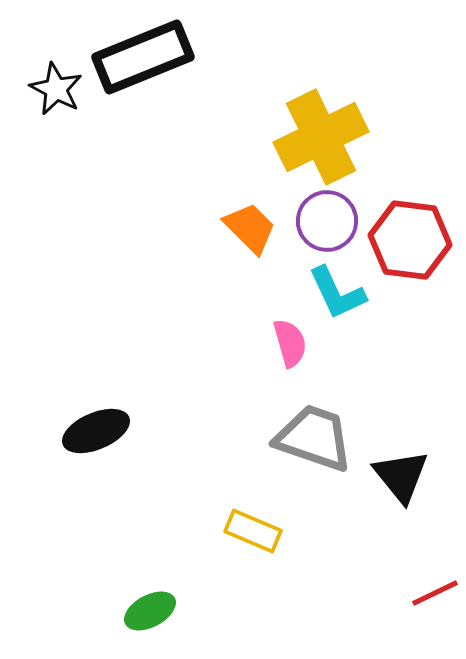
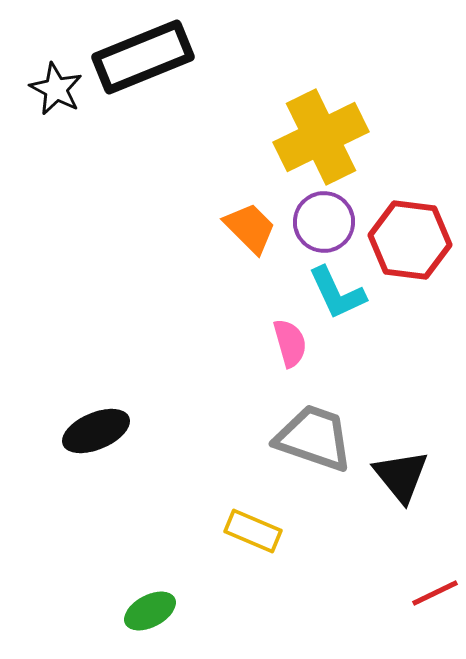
purple circle: moved 3 px left, 1 px down
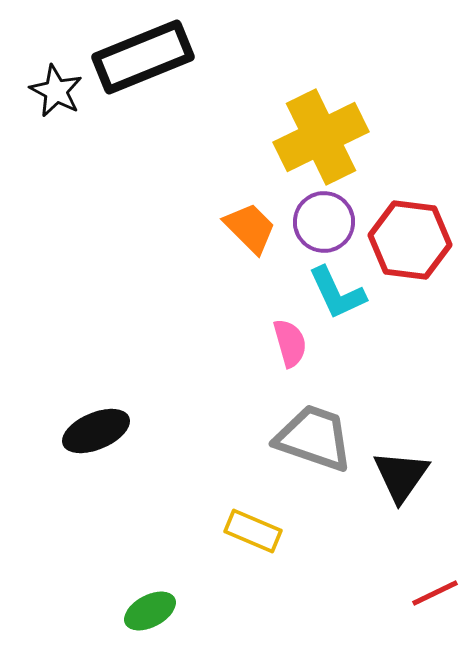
black star: moved 2 px down
black triangle: rotated 14 degrees clockwise
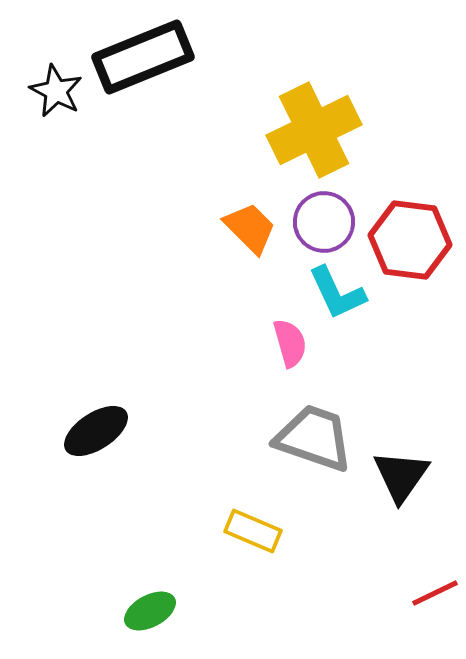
yellow cross: moved 7 px left, 7 px up
black ellipse: rotated 10 degrees counterclockwise
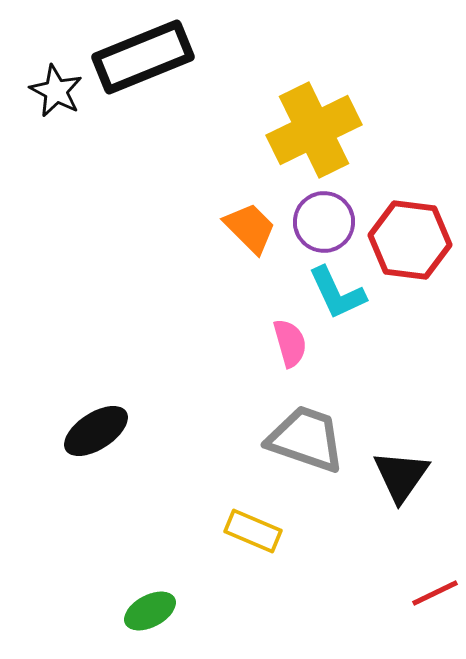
gray trapezoid: moved 8 px left, 1 px down
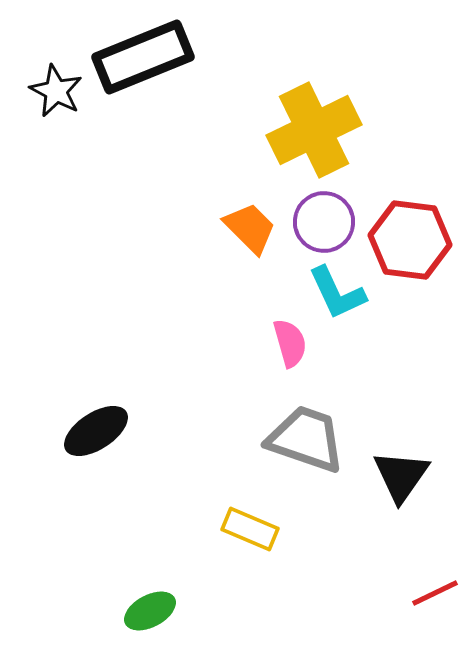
yellow rectangle: moved 3 px left, 2 px up
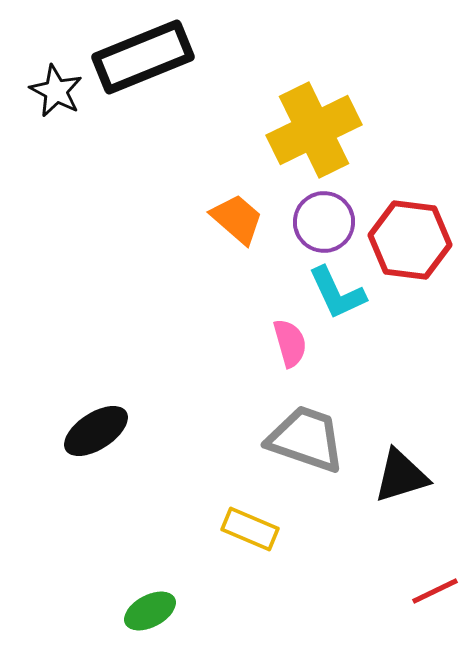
orange trapezoid: moved 13 px left, 9 px up; rotated 4 degrees counterclockwise
black triangle: rotated 38 degrees clockwise
red line: moved 2 px up
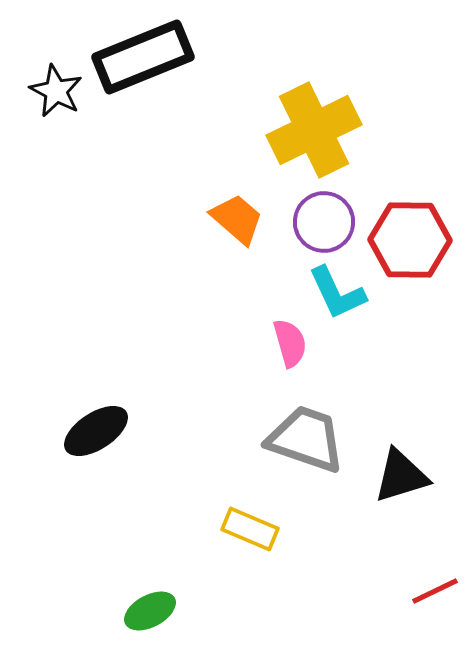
red hexagon: rotated 6 degrees counterclockwise
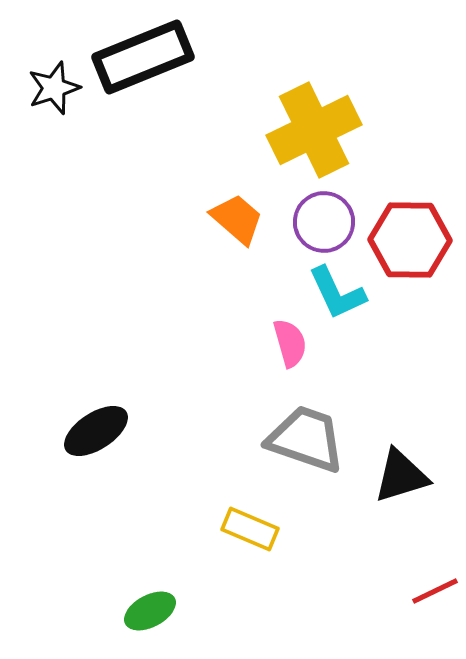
black star: moved 2 px left, 3 px up; rotated 26 degrees clockwise
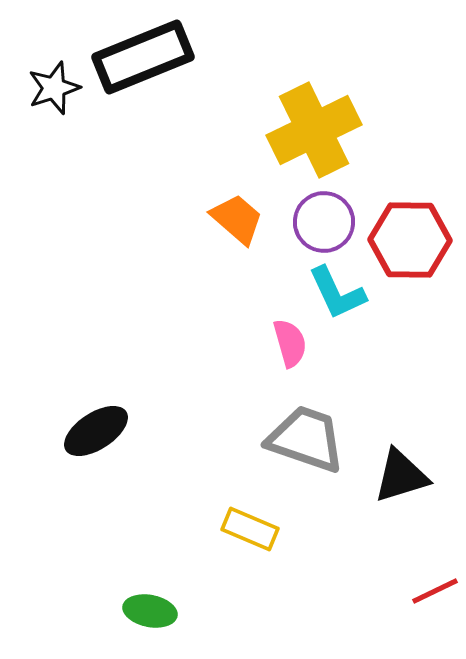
green ellipse: rotated 39 degrees clockwise
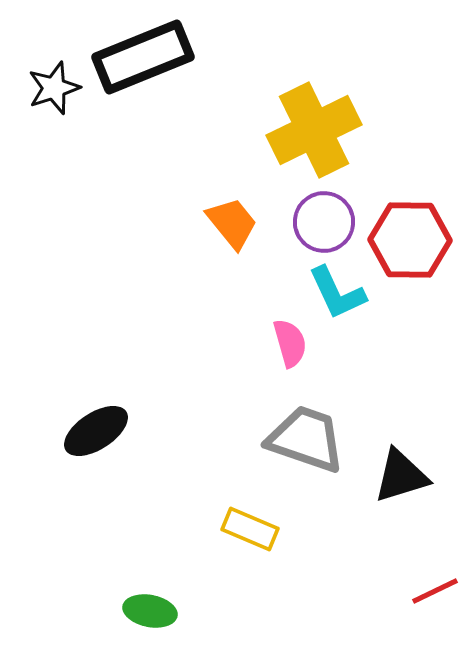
orange trapezoid: moved 5 px left, 4 px down; rotated 10 degrees clockwise
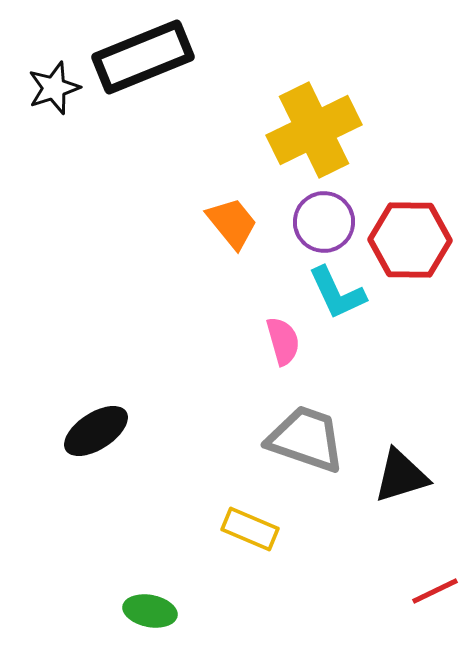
pink semicircle: moved 7 px left, 2 px up
